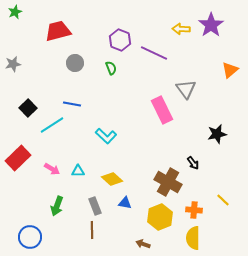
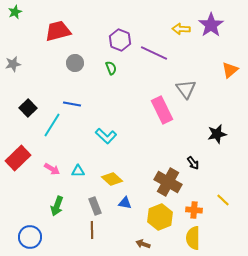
cyan line: rotated 25 degrees counterclockwise
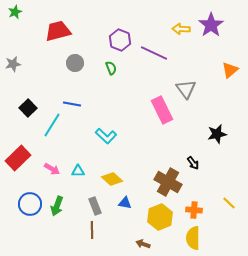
yellow line: moved 6 px right, 3 px down
blue circle: moved 33 px up
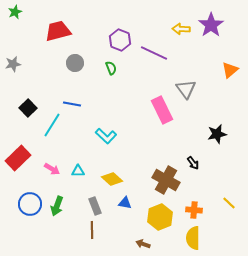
brown cross: moved 2 px left, 2 px up
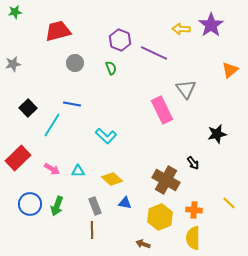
green star: rotated 16 degrees clockwise
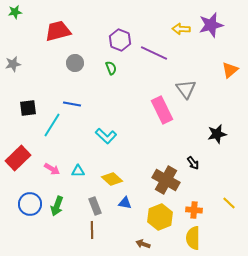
purple star: rotated 20 degrees clockwise
black square: rotated 36 degrees clockwise
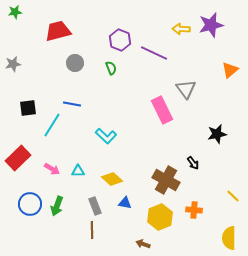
yellow line: moved 4 px right, 7 px up
yellow semicircle: moved 36 px right
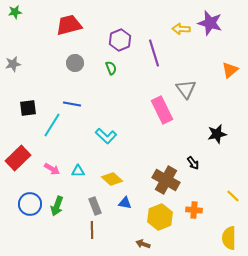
purple star: moved 1 px left, 2 px up; rotated 30 degrees clockwise
red trapezoid: moved 11 px right, 6 px up
purple hexagon: rotated 15 degrees clockwise
purple line: rotated 48 degrees clockwise
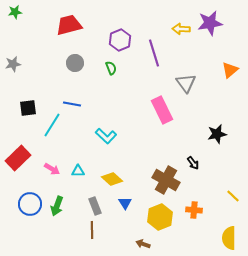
purple star: rotated 25 degrees counterclockwise
gray triangle: moved 6 px up
blue triangle: rotated 48 degrees clockwise
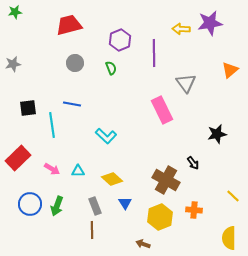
purple line: rotated 16 degrees clockwise
cyan line: rotated 40 degrees counterclockwise
